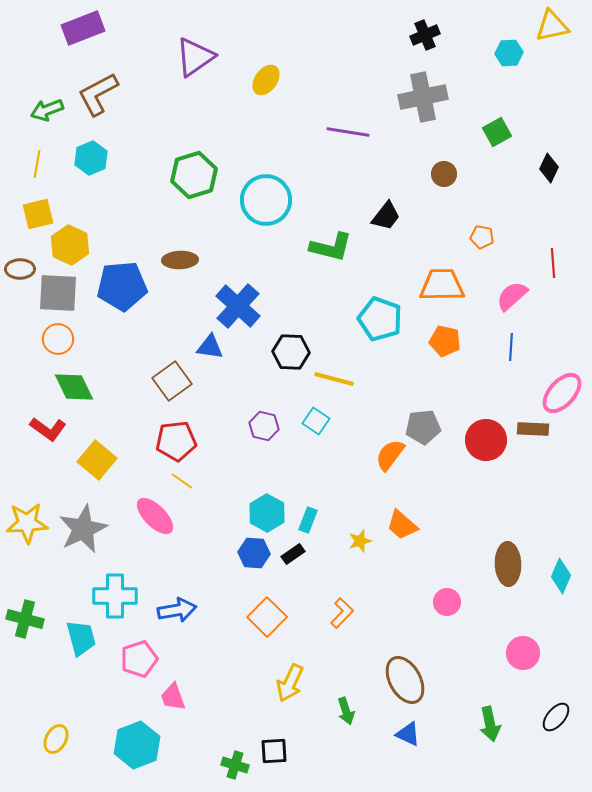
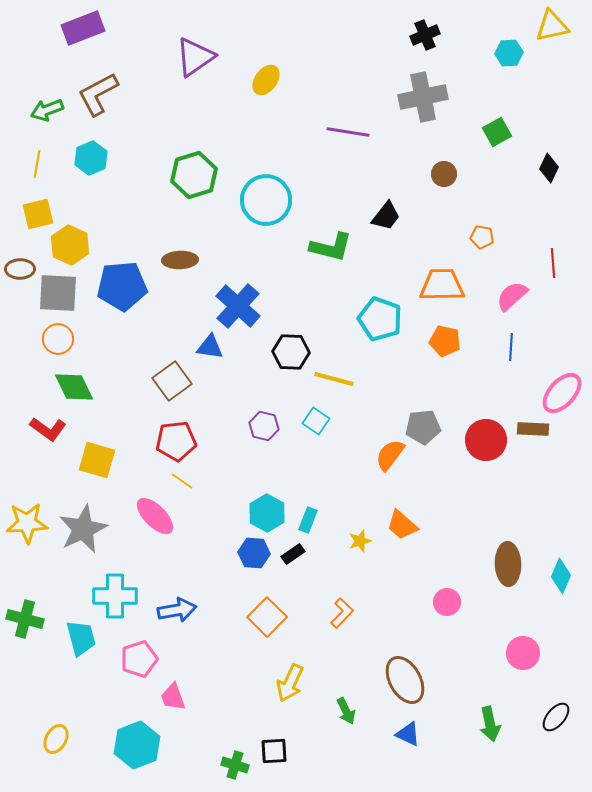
yellow square at (97, 460): rotated 24 degrees counterclockwise
green arrow at (346, 711): rotated 8 degrees counterclockwise
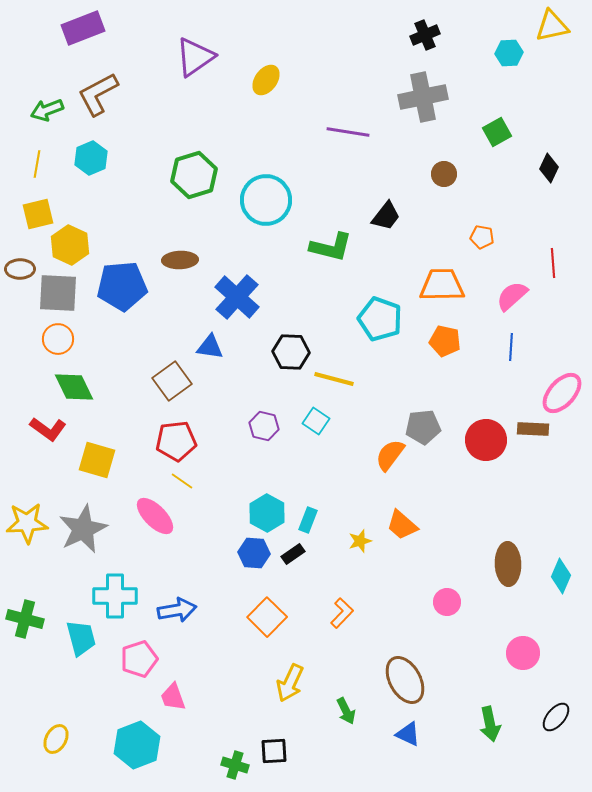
blue cross at (238, 306): moved 1 px left, 9 px up
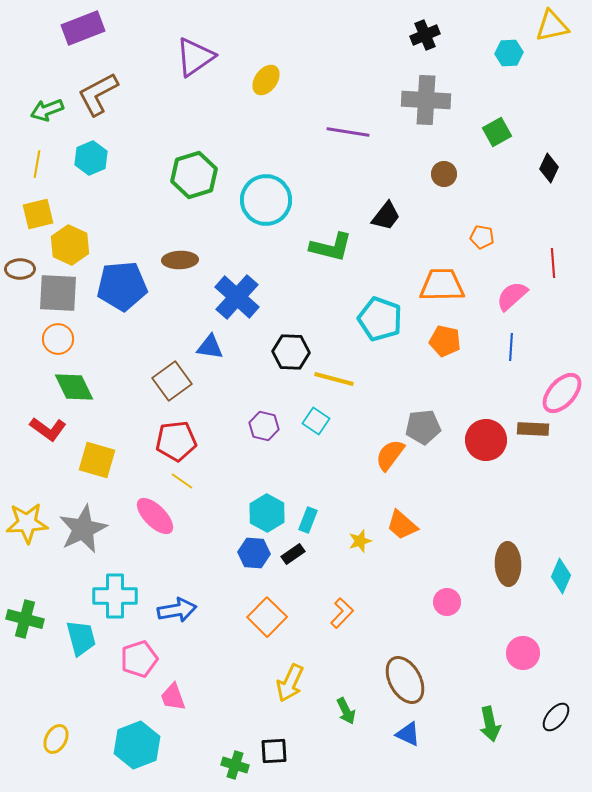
gray cross at (423, 97): moved 3 px right, 3 px down; rotated 15 degrees clockwise
